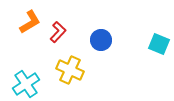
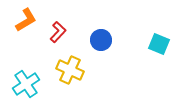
orange L-shape: moved 4 px left, 2 px up
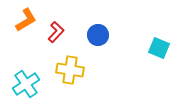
red L-shape: moved 2 px left
blue circle: moved 3 px left, 5 px up
cyan square: moved 4 px down
yellow cross: rotated 16 degrees counterclockwise
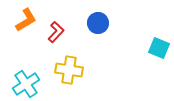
blue circle: moved 12 px up
yellow cross: moved 1 px left
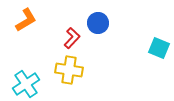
red L-shape: moved 16 px right, 6 px down
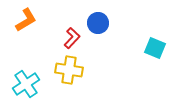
cyan square: moved 4 px left
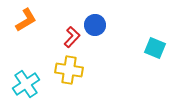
blue circle: moved 3 px left, 2 px down
red L-shape: moved 1 px up
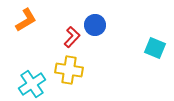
cyan cross: moved 6 px right
